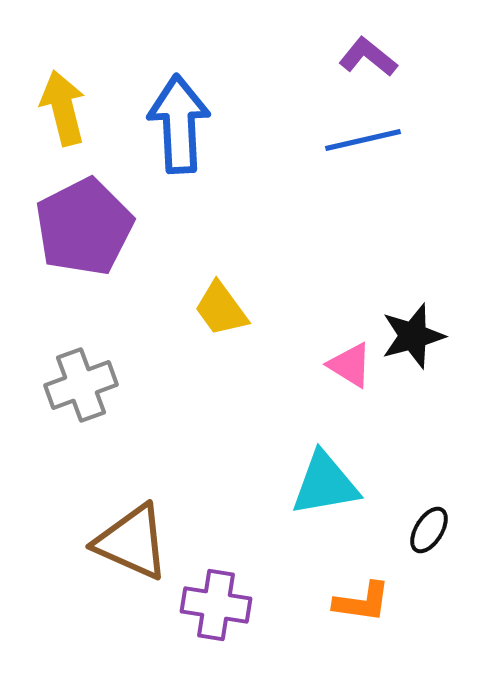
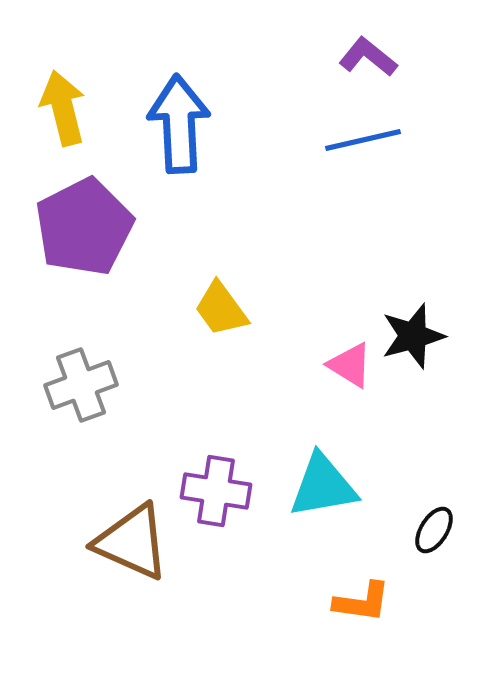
cyan triangle: moved 2 px left, 2 px down
black ellipse: moved 5 px right
purple cross: moved 114 px up
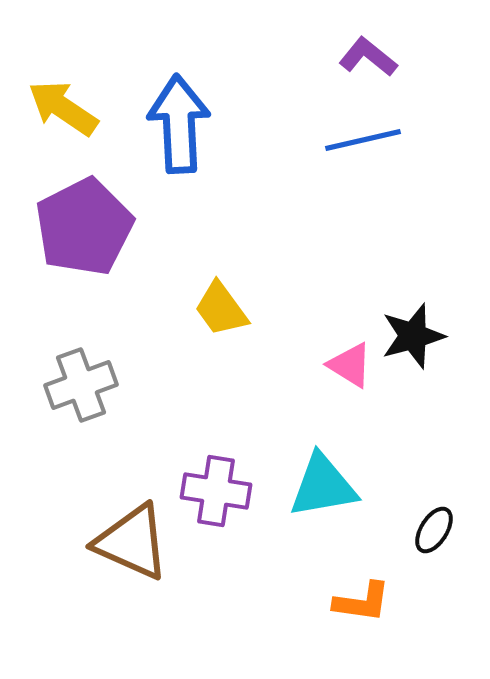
yellow arrow: rotated 42 degrees counterclockwise
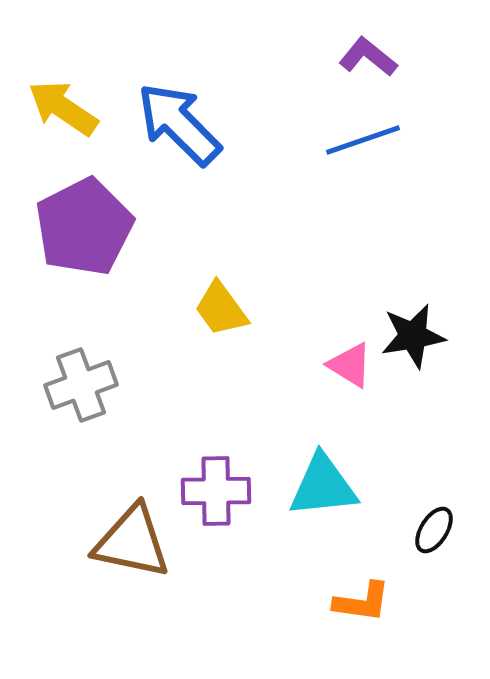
blue arrow: rotated 42 degrees counterclockwise
blue line: rotated 6 degrees counterclockwise
black star: rotated 6 degrees clockwise
cyan triangle: rotated 4 degrees clockwise
purple cross: rotated 10 degrees counterclockwise
brown triangle: rotated 12 degrees counterclockwise
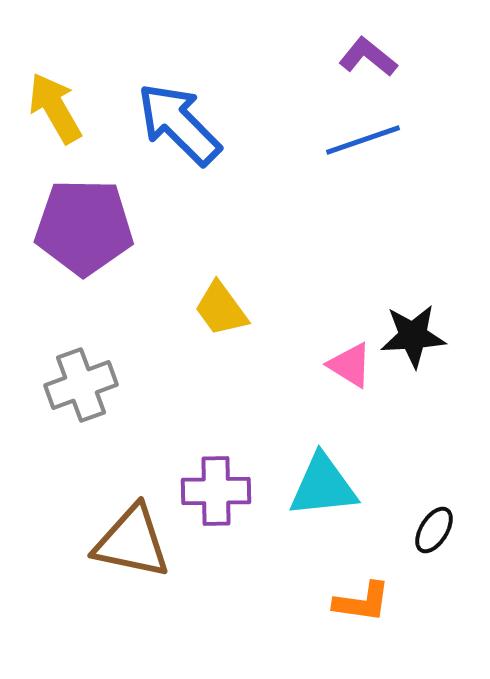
yellow arrow: moved 8 px left; rotated 26 degrees clockwise
purple pentagon: rotated 28 degrees clockwise
black star: rotated 6 degrees clockwise
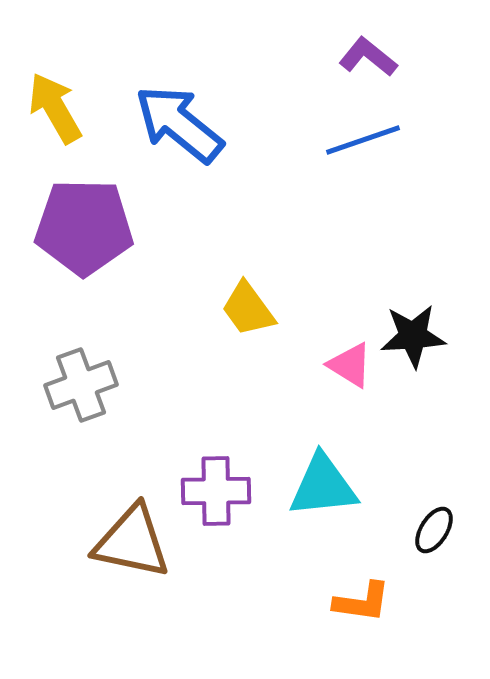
blue arrow: rotated 6 degrees counterclockwise
yellow trapezoid: moved 27 px right
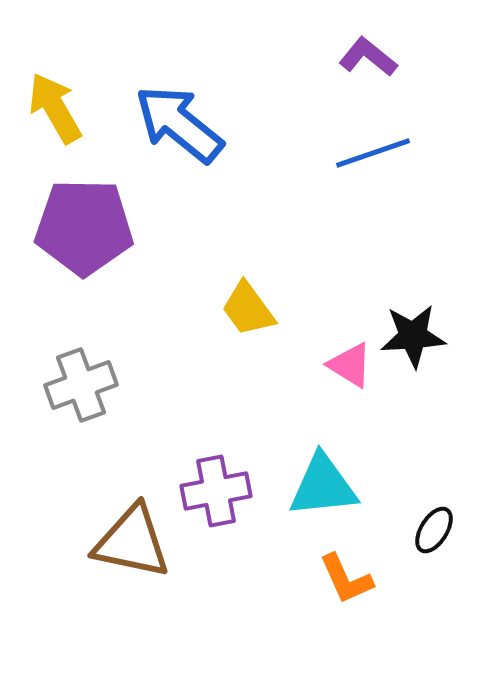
blue line: moved 10 px right, 13 px down
purple cross: rotated 10 degrees counterclockwise
orange L-shape: moved 16 px left, 23 px up; rotated 58 degrees clockwise
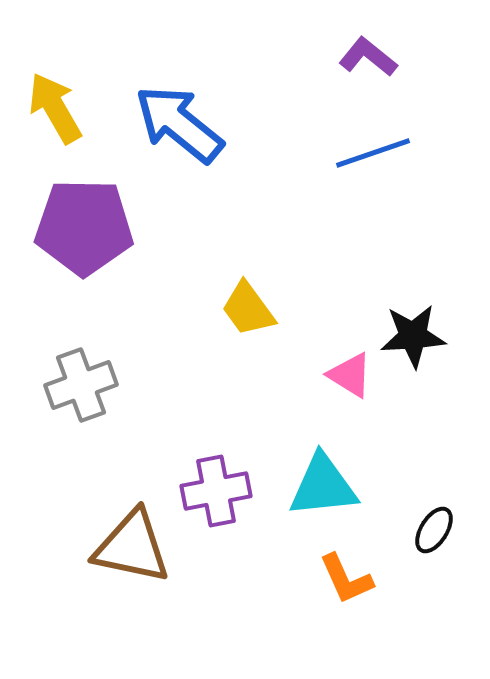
pink triangle: moved 10 px down
brown triangle: moved 5 px down
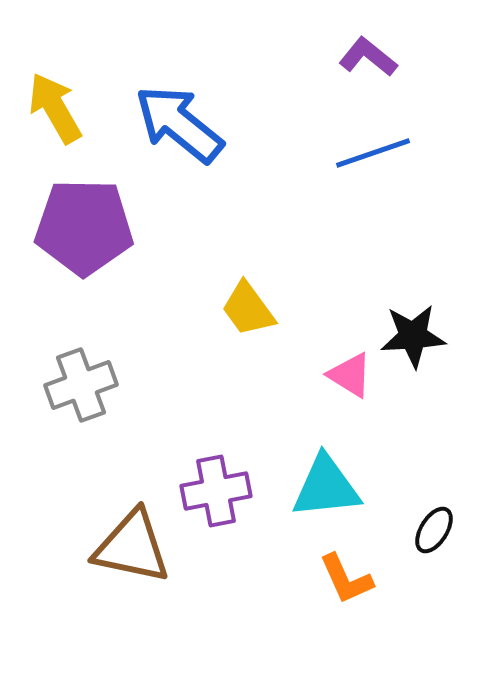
cyan triangle: moved 3 px right, 1 px down
